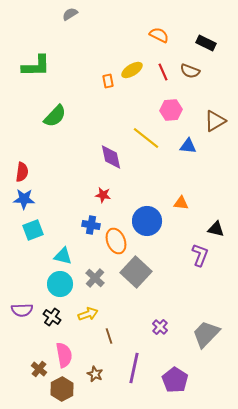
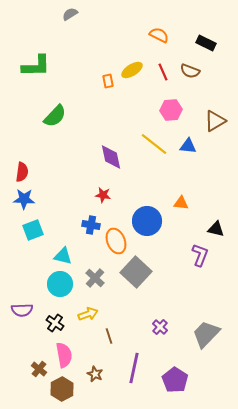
yellow line: moved 8 px right, 6 px down
black cross: moved 3 px right, 6 px down
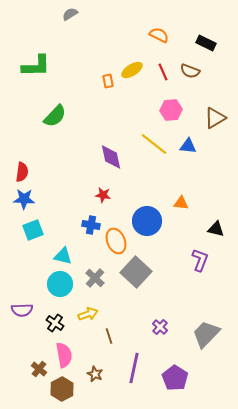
brown triangle: moved 3 px up
purple L-shape: moved 5 px down
purple pentagon: moved 2 px up
